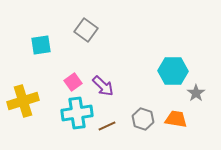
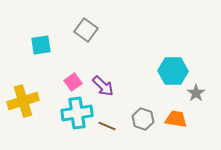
brown line: rotated 48 degrees clockwise
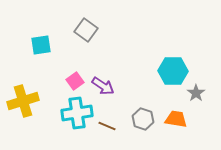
pink square: moved 2 px right, 1 px up
purple arrow: rotated 10 degrees counterclockwise
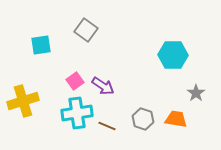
cyan hexagon: moved 16 px up
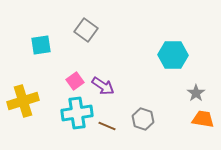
orange trapezoid: moved 27 px right
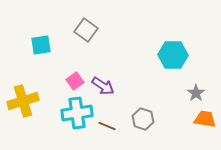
orange trapezoid: moved 2 px right
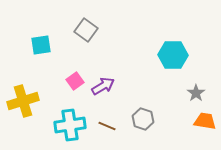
purple arrow: rotated 65 degrees counterclockwise
cyan cross: moved 7 px left, 12 px down
orange trapezoid: moved 2 px down
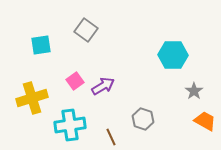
gray star: moved 2 px left, 2 px up
yellow cross: moved 9 px right, 3 px up
orange trapezoid: rotated 20 degrees clockwise
brown line: moved 4 px right, 11 px down; rotated 42 degrees clockwise
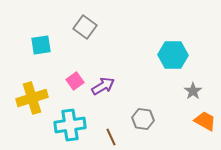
gray square: moved 1 px left, 3 px up
gray star: moved 1 px left
gray hexagon: rotated 10 degrees counterclockwise
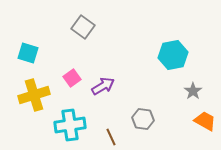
gray square: moved 2 px left
cyan square: moved 13 px left, 8 px down; rotated 25 degrees clockwise
cyan hexagon: rotated 12 degrees counterclockwise
pink square: moved 3 px left, 3 px up
yellow cross: moved 2 px right, 3 px up
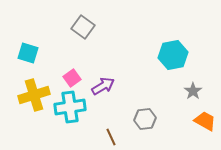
gray hexagon: moved 2 px right; rotated 15 degrees counterclockwise
cyan cross: moved 18 px up
